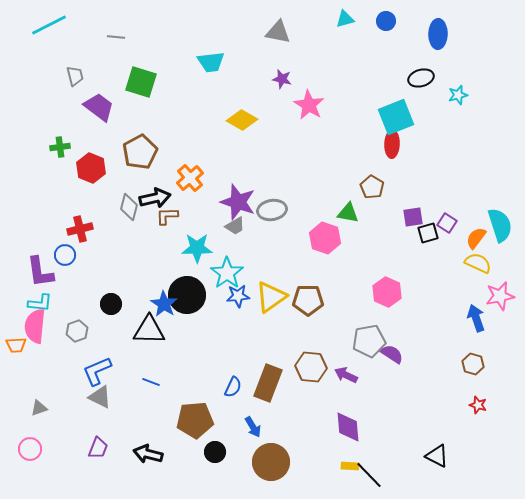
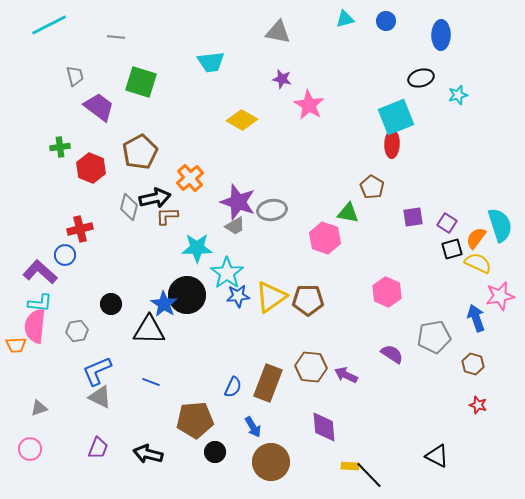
blue ellipse at (438, 34): moved 3 px right, 1 px down
black square at (428, 233): moved 24 px right, 16 px down
purple L-shape at (40, 272): rotated 140 degrees clockwise
gray hexagon at (77, 331): rotated 10 degrees clockwise
gray pentagon at (369, 341): moved 65 px right, 4 px up
purple diamond at (348, 427): moved 24 px left
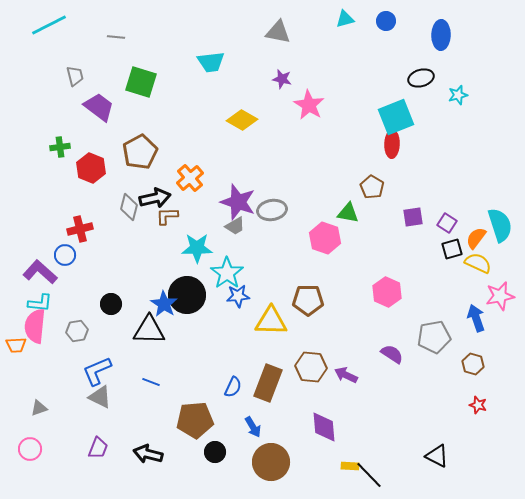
yellow triangle at (271, 297): moved 24 px down; rotated 36 degrees clockwise
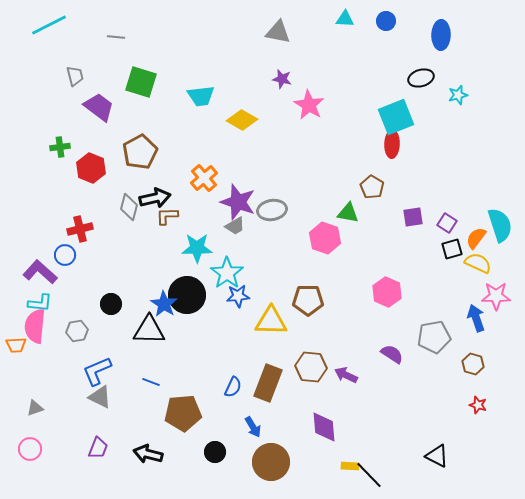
cyan triangle at (345, 19): rotated 18 degrees clockwise
cyan trapezoid at (211, 62): moved 10 px left, 34 px down
orange cross at (190, 178): moved 14 px right
pink star at (500, 296): moved 4 px left; rotated 12 degrees clockwise
gray triangle at (39, 408): moved 4 px left
brown pentagon at (195, 420): moved 12 px left, 7 px up
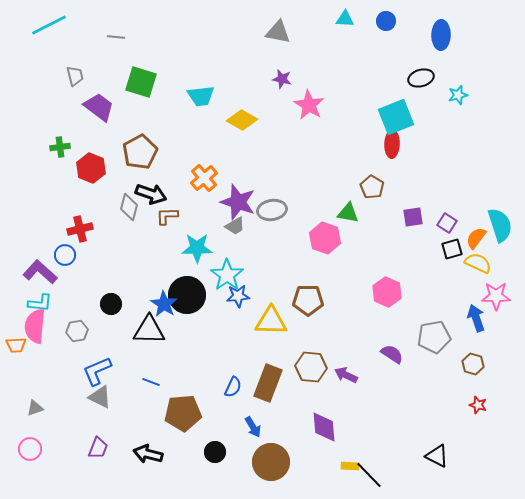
black arrow at (155, 198): moved 4 px left, 4 px up; rotated 32 degrees clockwise
cyan star at (227, 273): moved 2 px down
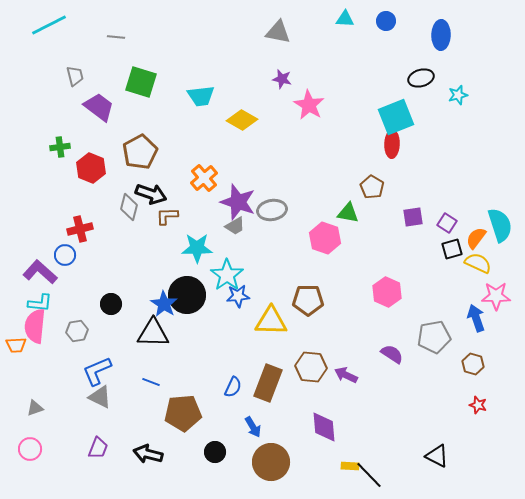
black triangle at (149, 330): moved 4 px right, 3 px down
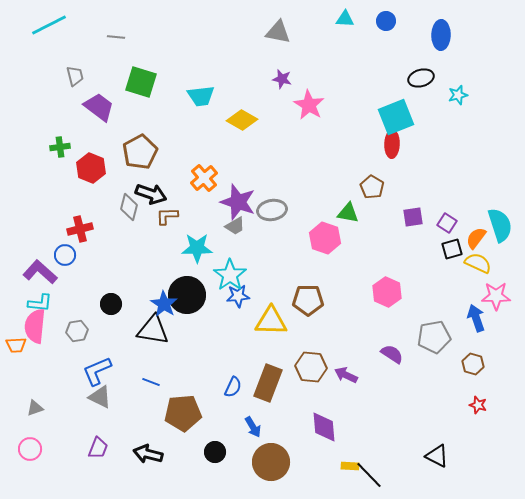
cyan star at (227, 275): moved 3 px right
black triangle at (153, 333): moved 3 px up; rotated 8 degrees clockwise
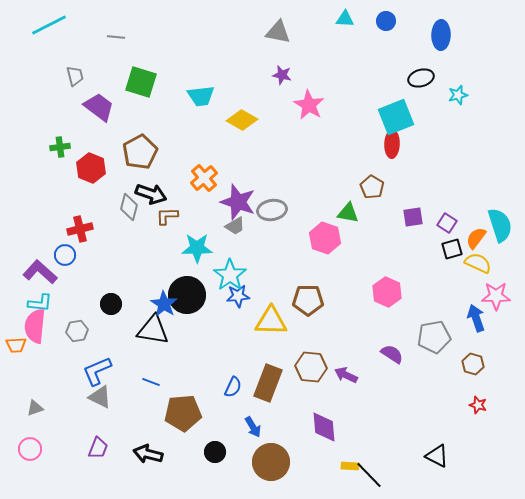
purple star at (282, 79): moved 4 px up
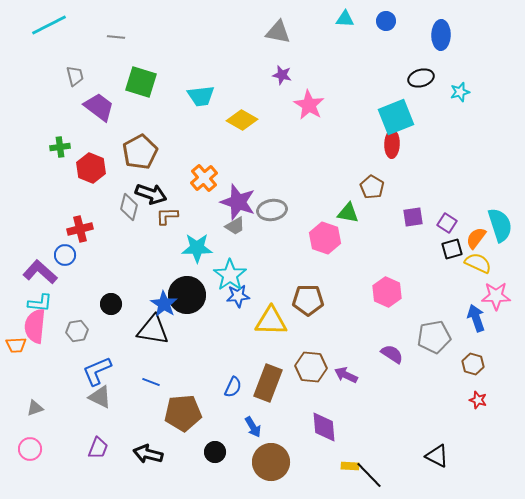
cyan star at (458, 95): moved 2 px right, 3 px up
red star at (478, 405): moved 5 px up
